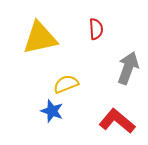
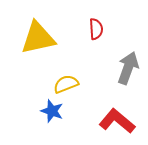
yellow triangle: moved 2 px left
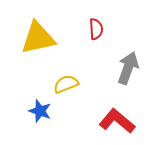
blue star: moved 12 px left
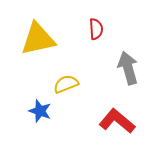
yellow triangle: moved 1 px down
gray arrow: rotated 36 degrees counterclockwise
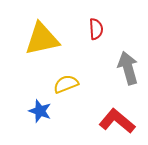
yellow triangle: moved 4 px right
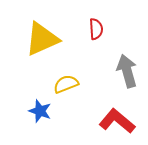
yellow triangle: rotated 12 degrees counterclockwise
gray arrow: moved 1 px left, 3 px down
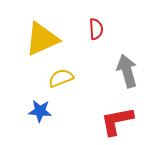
yellow semicircle: moved 5 px left, 6 px up
blue star: rotated 15 degrees counterclockwise
red L-shape: rotated 51 degrees counterclockwise
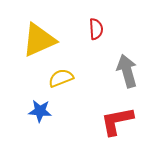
yellow triangle: moved 3 px left, 1 px down
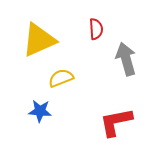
gray arrow: moved 1 px left, 12 px up
red L-shape: moved 1 px left, 1 px down
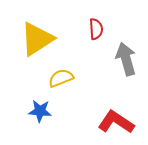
yellow triangle: moved 2 px left, 1 px up; rotated 9 degrees counterclockwise
red L-shape: rotated 45 degrees clockwise
